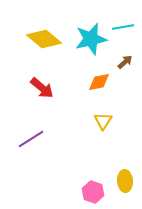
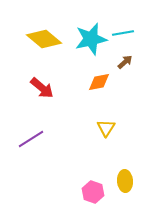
cyan line: moved 6 px down
yellow triangle: moved 3 px right, 7 px down
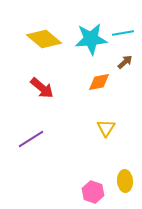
cyan star: rotated 8 degrees clockwise
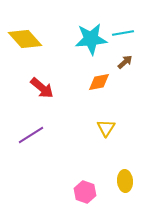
yellow diamond: moved 19 px left; rotated 8 degrees clockwise
purple line: moved 4 px up
pink hexagon: moved 8 px left
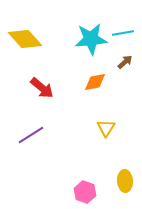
orange diamond: moved 4 px left
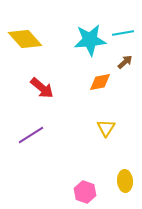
cyan star: moved 1 px left, 1 px down
orange diamond: moved 5 px right
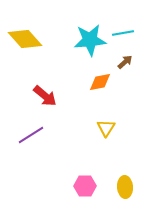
red arrow: moved 3 px right, 8 px down
yellow ellipse: moved 6 px down
pink hexagon: moved 6 px up; rotated 20 degrees counterclockwise
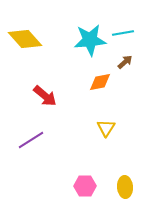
purple line: moved 5 px down
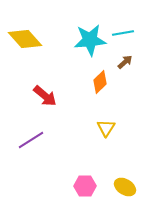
orange diamond: rotated 35 degrees counterclockwise
yellow ellipse: rotated 55 degrees counterclockwise
